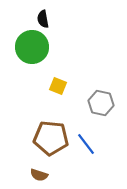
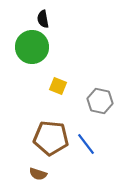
gray hexagon: moved 1 px left, 2 px up
brown semicircle: moved 1 px left, 1 px up
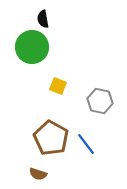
brown pentagon: rotated 24 degrees clockwise
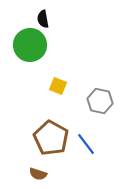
green circle: moved 2 px left, 2 px up
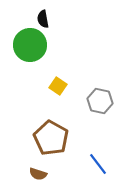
yellow square: rotated 12 degrees clockwise
blue line: moved 12 px right, 20 px down
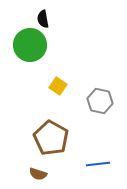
blue line: rotated 60 degrees counterclockwise
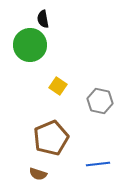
brown pentagon: rotated 20 degrees clockwise
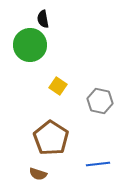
brown pentagon: rotated 16 degrees counterclockwise
